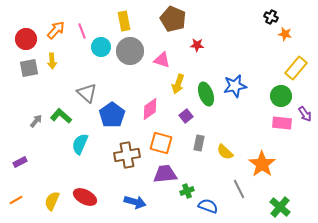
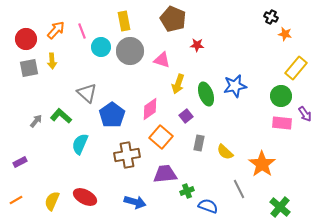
orange square at (161, 143): moved 6 px up; rotated 25 degrees clockwise
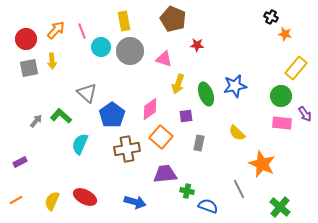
pink triangle at (162, 60): moved 2 px right, 1 px up
purple square at (186, 116): rotated 32 degrees clockwise
yellow semicircle at (225, 152): moved 12 px right, 19 px up
brown cross at (127, 155): moved 6 px up
orange star at (262, 164): rotated 12 degrees counterclockwise
green cross at (187, 191): rotated 32 degrees clockwise
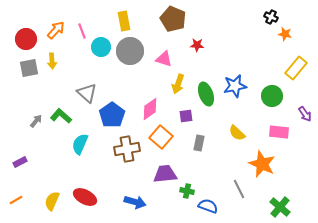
green circle at (281, 96): moved 9 px left
pink rectangle at (282, 123): moved 3 px left, 9 px down
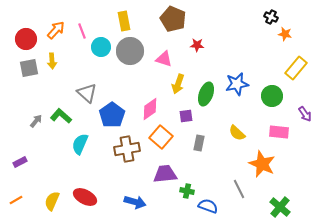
blue star at (235, 86): moved 2 px right, 2 px up
green ellipse at (206, 94): rotated 40 degrees clockwise
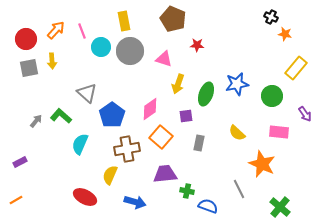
yellow semicircle at (52, 201): moved 58 px right, 26 px up
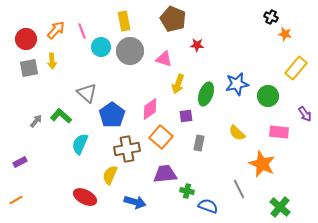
green circle at (272, 96): moved 4 px left
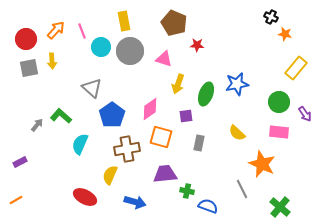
brown pentagon at (173, 19): moved 1 px right, 4 px down
gray triangle at (87, 93): moved 5 px right, 5 px up
green circle at (268, 96): moved 11 px right, 6 px down
gray arrow at (36, 121): moved 1 px right, 4 px down
orange square at (161, 137): rotated 25 degrees counterclockwise
gray line at (239, 189): moved 3 px right
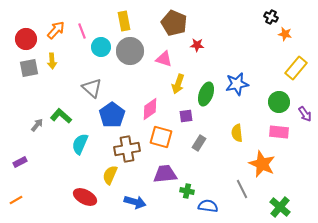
yellow semicircle at (237, 133): rotated 42 degrees clockwise
gray rectangle at (199, 143): rotated 21 degrees clockwise
blue semicircle at (208, 206): rotated 12 degrees counterclockwise
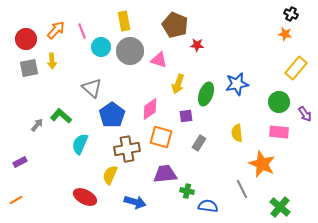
black cross at (271, 17): moved 20 px right, 3 px up
brown pentagon at (174, 23): moved 1 px right, 2 px down
pink triangle at (164, 59): moved 5 px left, 1 px down
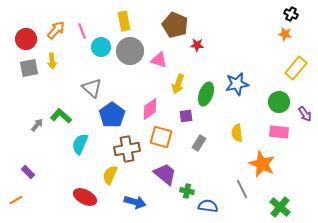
purple rectangle at (20, 162): moved 8 px right, 10 px down; rotated 72 degrees clockwise
purple trapezoid at (165, 174): rotated 45 degrees clockwise
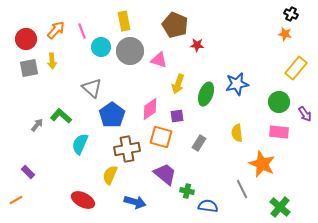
purple square at (186, 116): moved 9 px left
red ellipse at (85, 197): moved 2 px left, 3 px down
